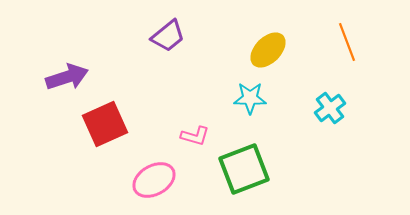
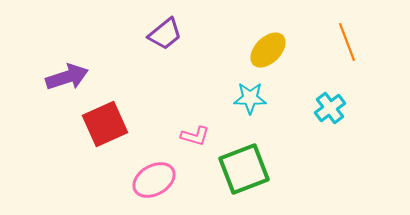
purple trapezoid: moved 3 px left, 2 px up
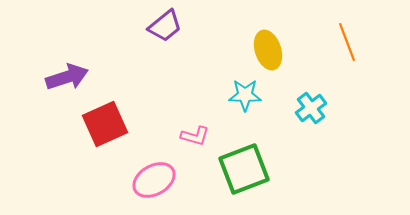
purple trapezoid: moved 8 px up
yellow ellipse: rotated 63 degrees counterclockwise
cyan star: moved 5 px left, 3 px up
cyan cross: moved 19 px left
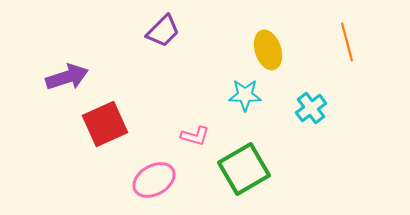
purple trapezoid: moved 2 px left, 5 px down; rotated 6 degrees counterclockwise
orange line: rotated 6 degrees clockwise
green square: rotated 9 degrees counterclockwise
